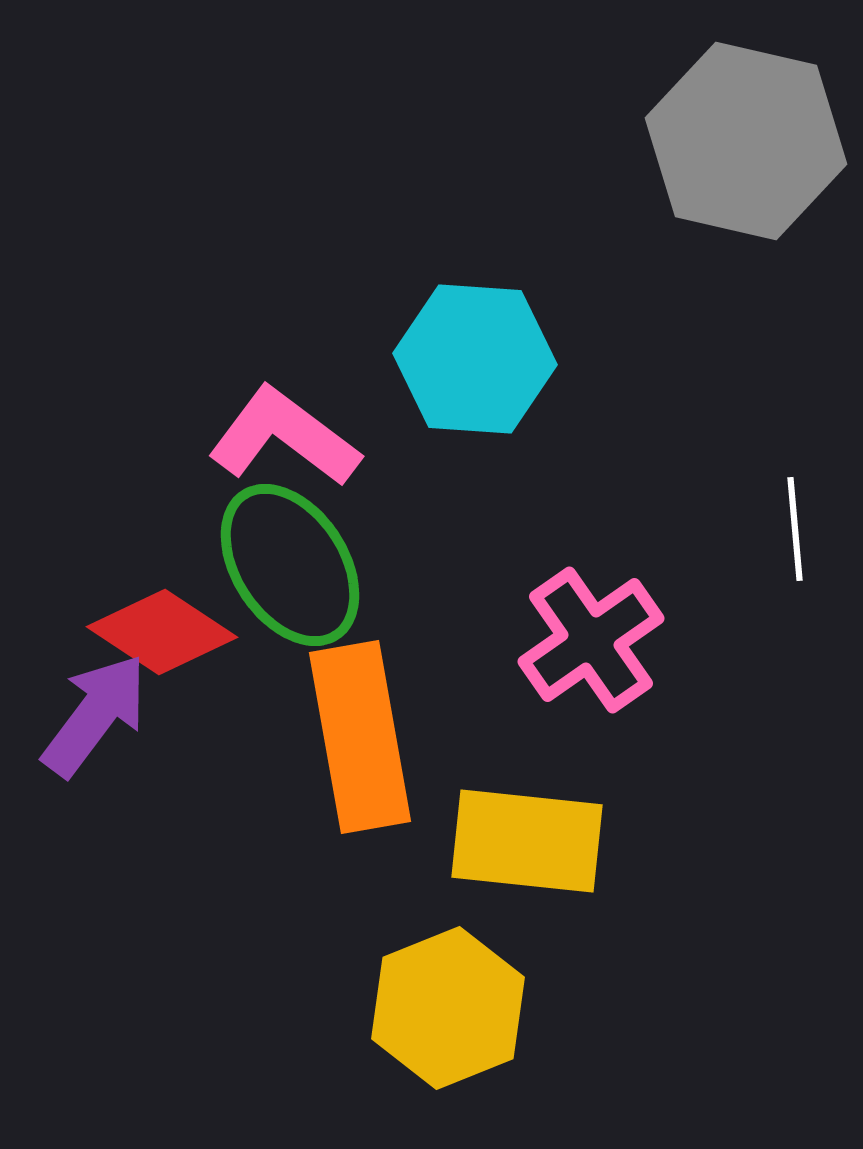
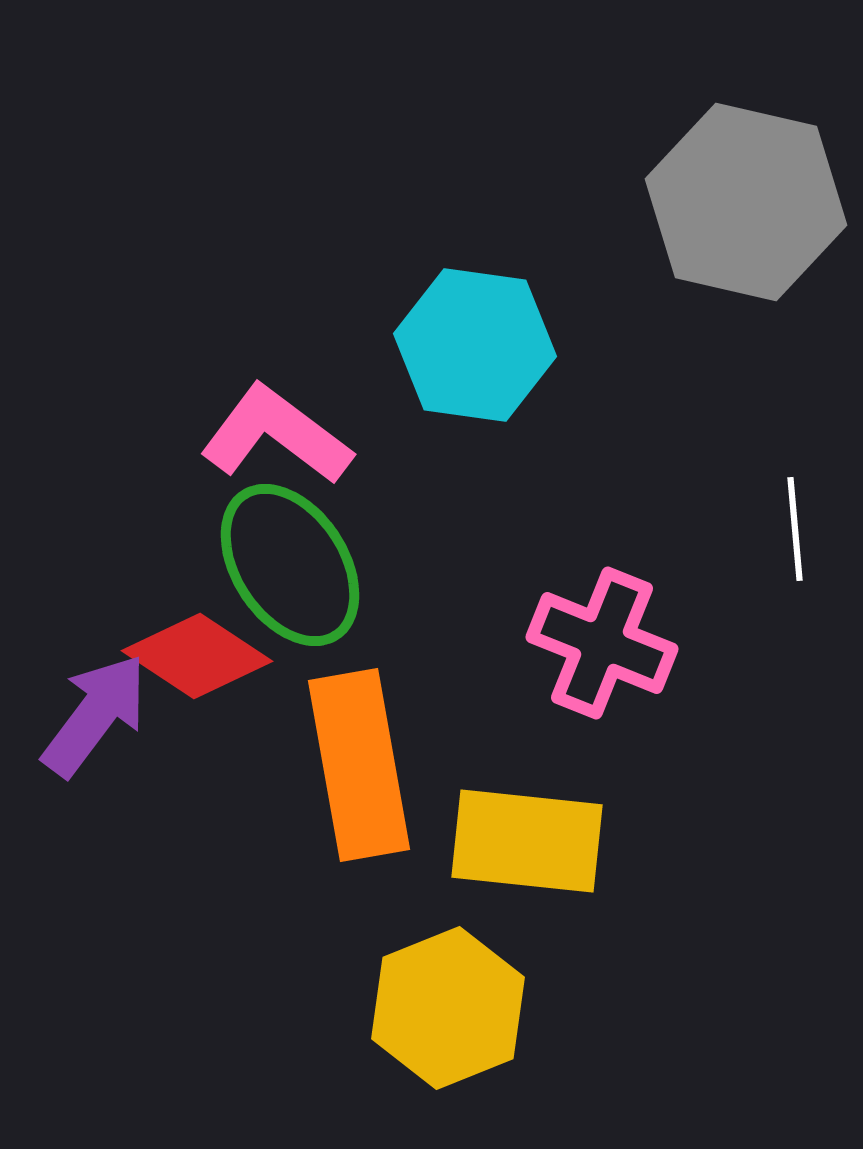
gray hexagon: moved 61 px down
cyan hexagon: moved 14 px up; rotated 4 degrees clockwise
pink L-shape: moved 8 px left, 2 px up
red diamond: moved 35 px right, 24 px down
pink cross: moved 11 px right, 3 px down; rotated 33 degrees counterclockwise
orange rectangle: moved 1 px left, 28 px down
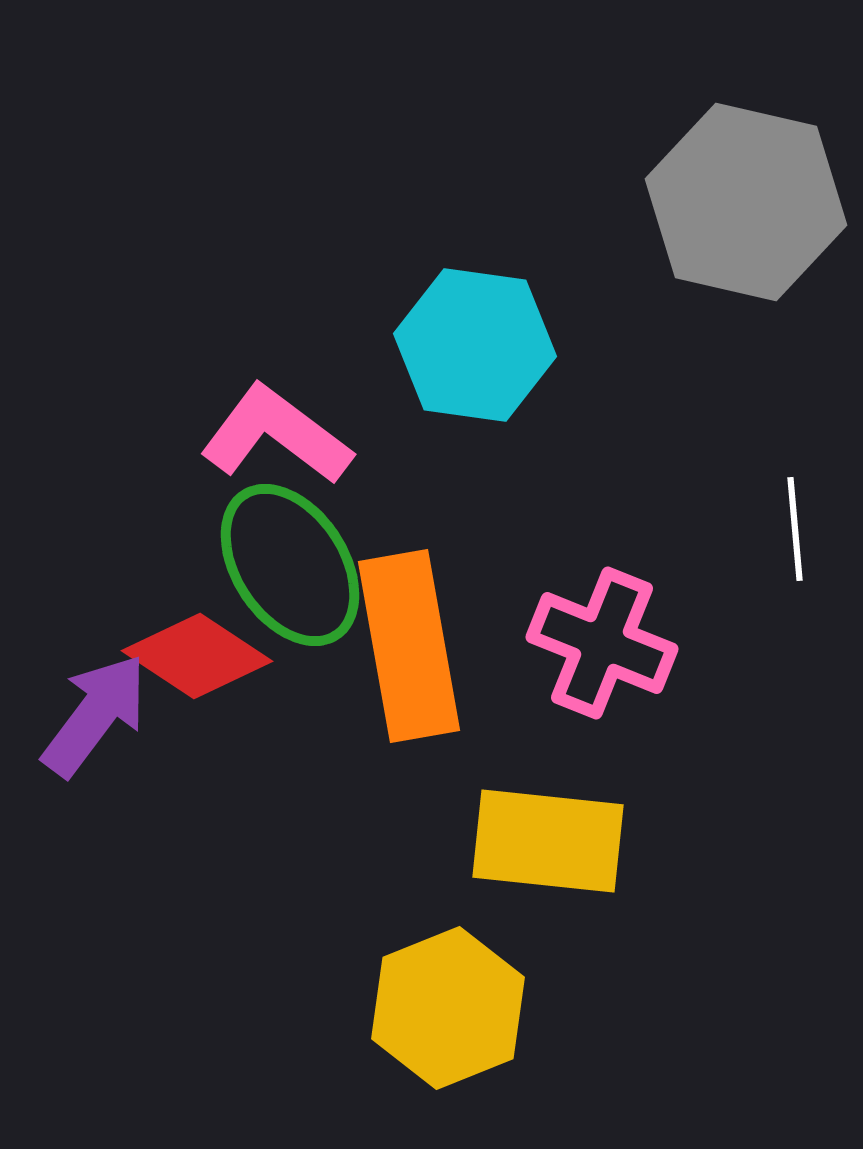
orange rectangle: moved 50 px right, 119 px up
yellow rectangle: moved 21 px right
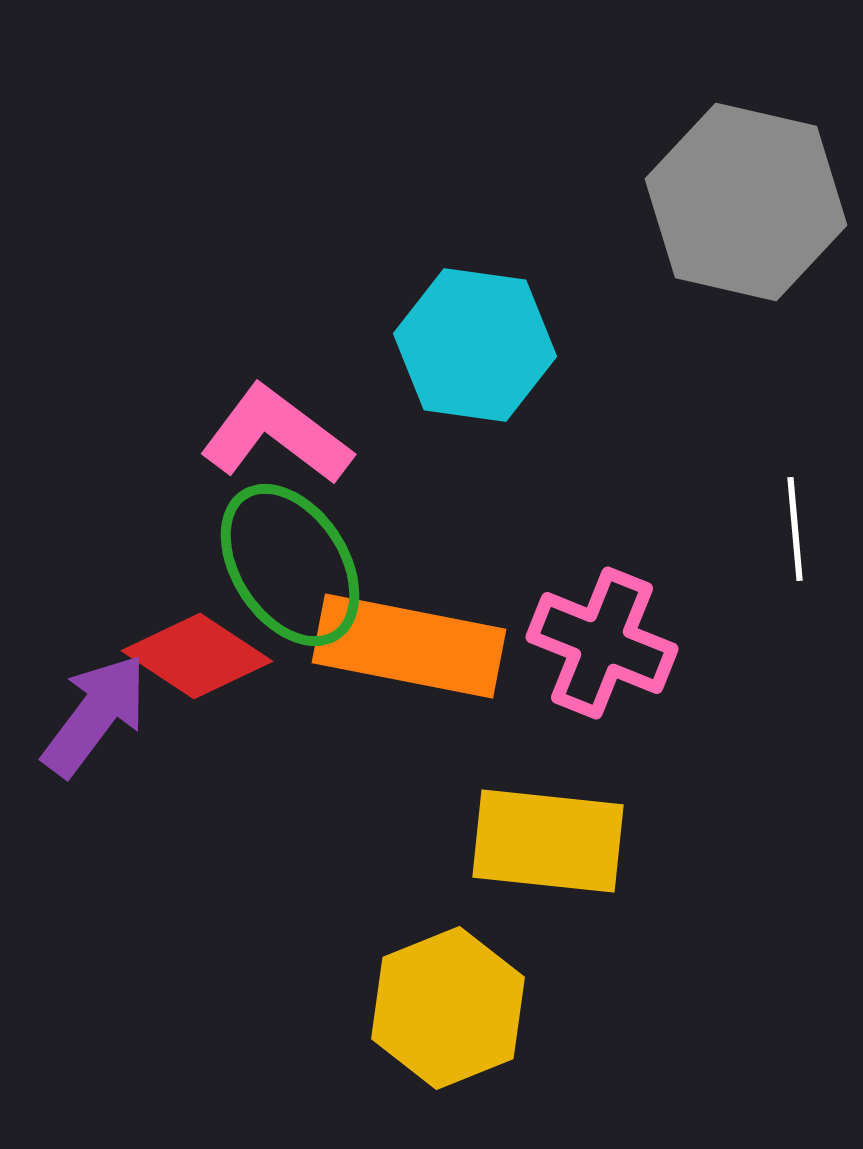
orange rectangle: rotated 69 degrees counterclockwise
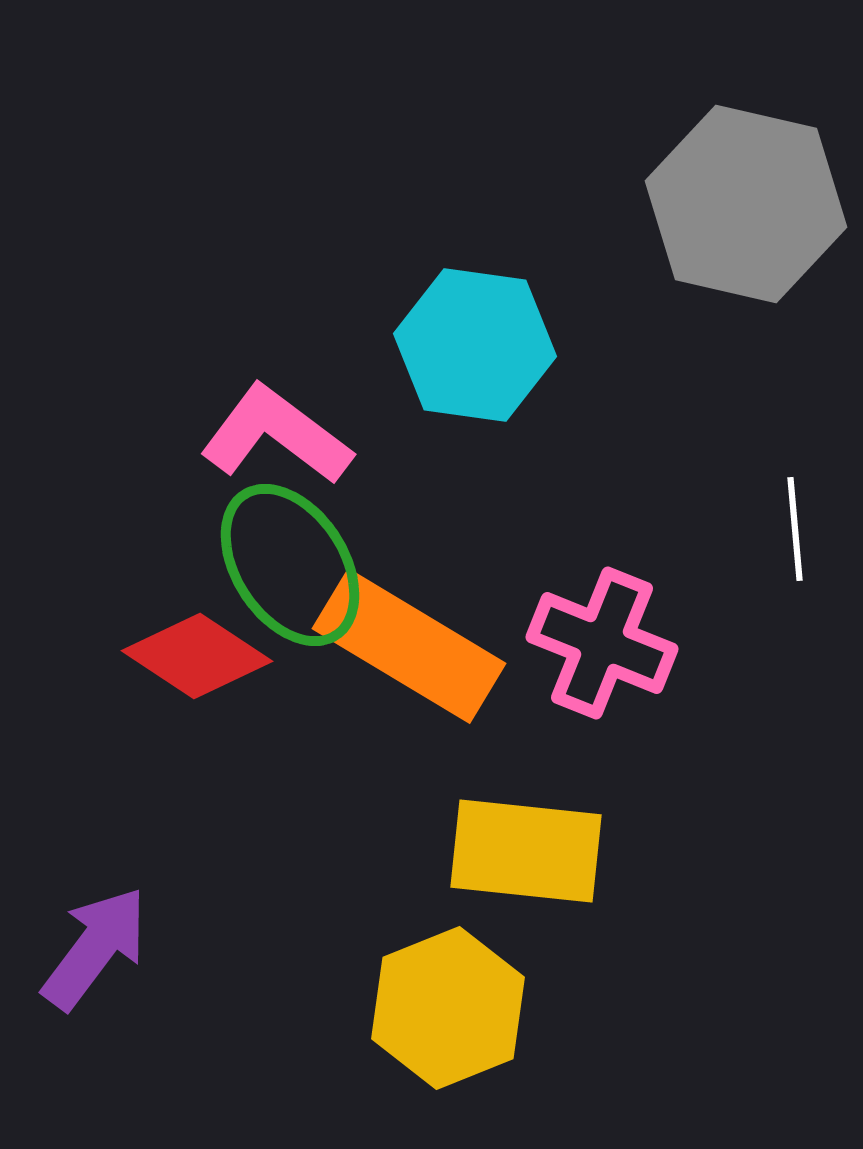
gray hexagon: moved 2 px down
orange rectangle: rotated 20 degrees clockwise
purple arrow: moved 233 px down
yellow rectangle: moved 22 px left, 10 px down
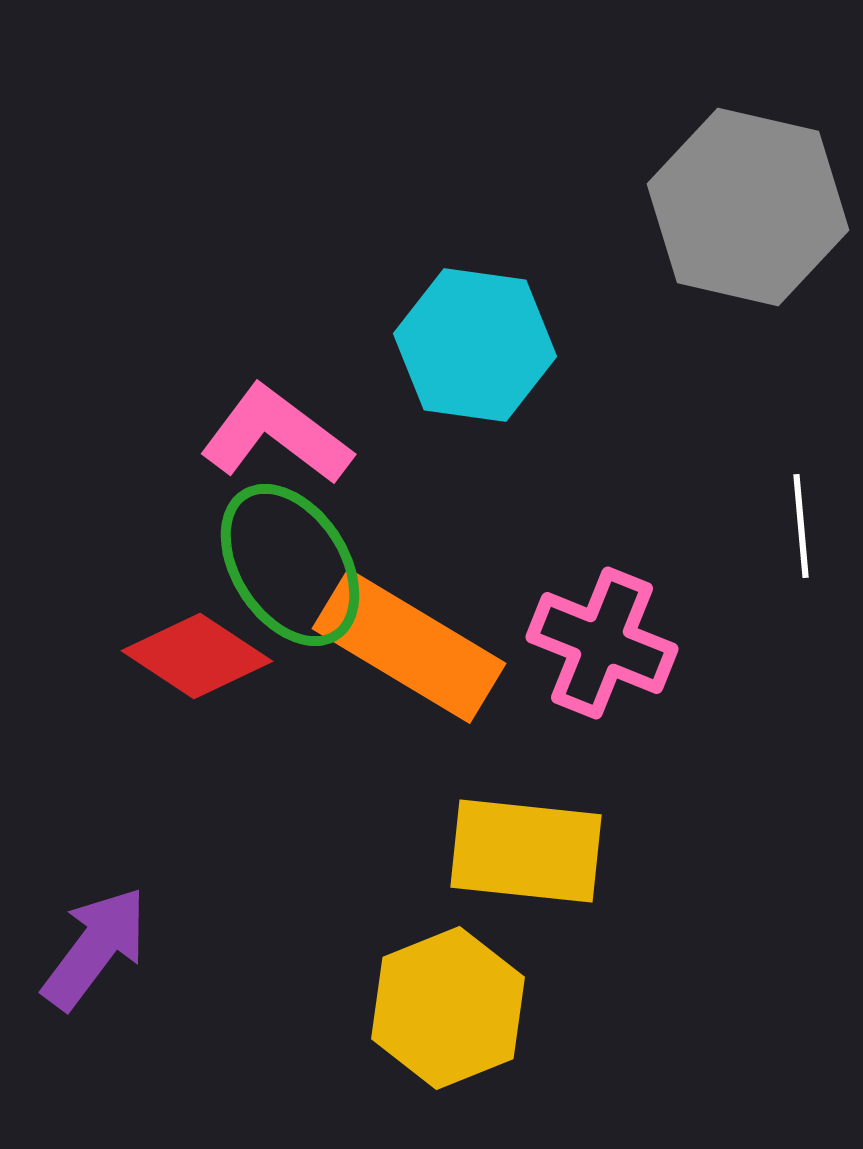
gray hexagon: moved 2 px right, 3 px down
white line: moved 6 px right, 3 px up
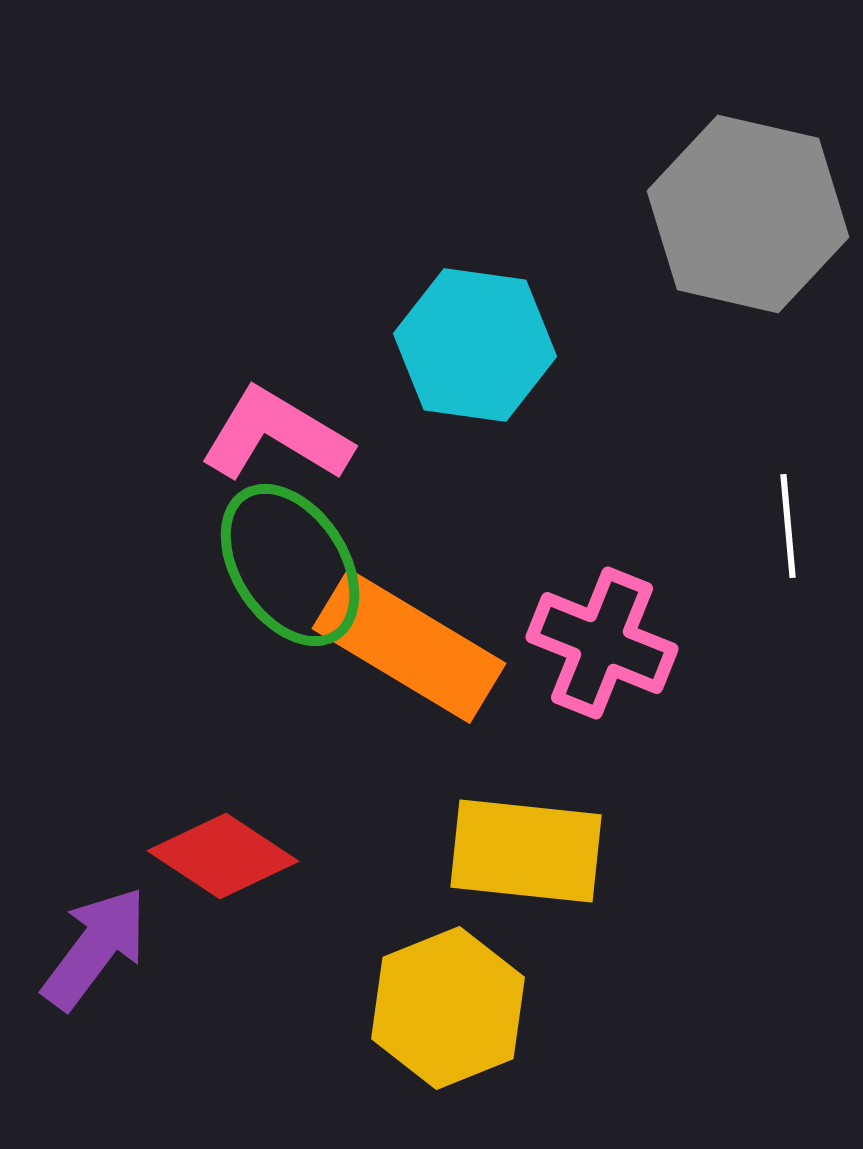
gray hexagon: moved 7 px down
pink L-shape: rotated 6 degrees counterclockwise
white line: moved 13 px left
red diamond: moved 26 px right, 200 px down
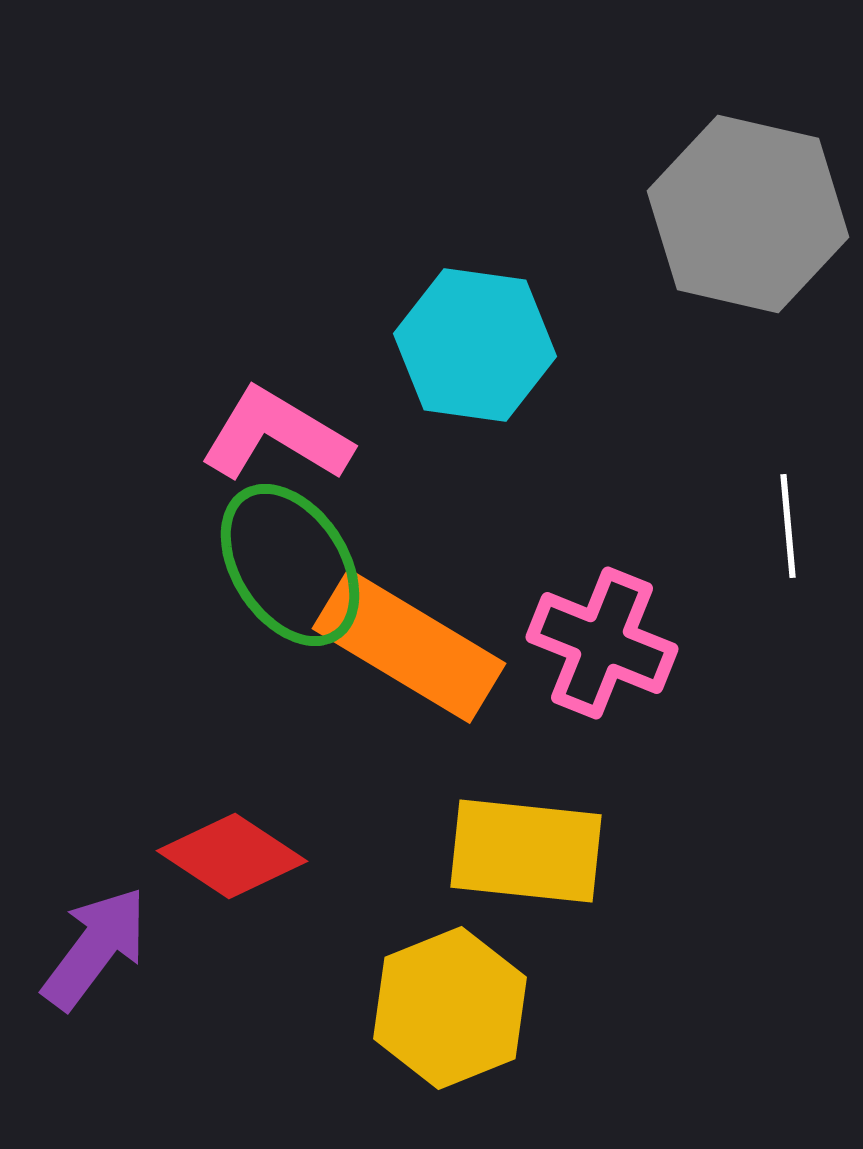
red diamond: moved 9 px right
yellow hexagon: moved 2 px right
